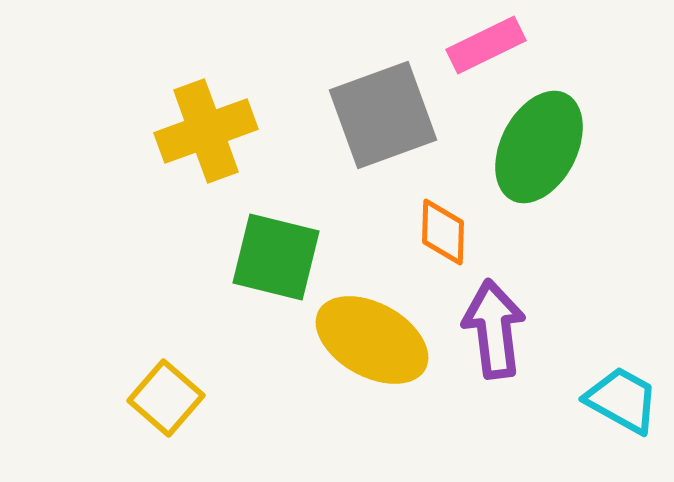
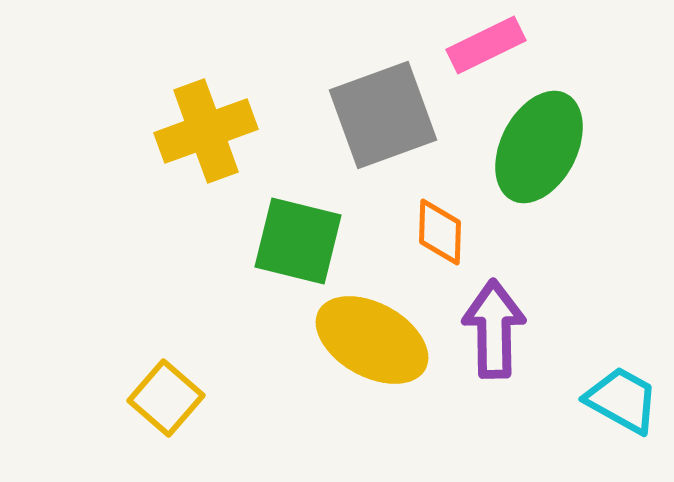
orange diamond: moved 3 px left
green square: moved 22 px right, 16 px up
purple arrow: rotated 6 degrees clockwise
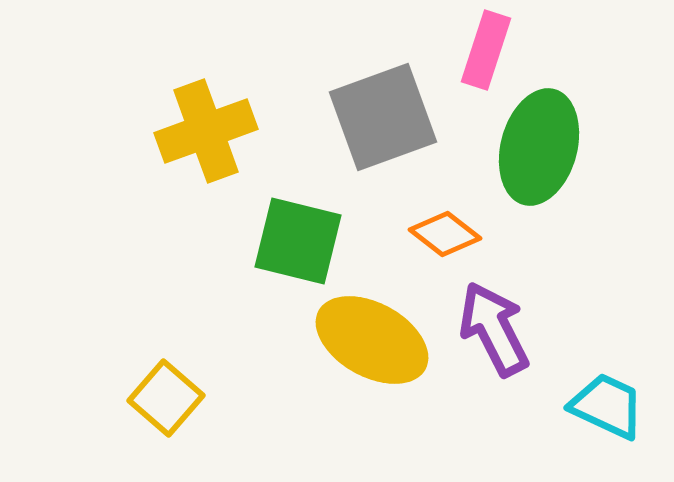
pink rectangle: moved 5 px down; rotated 46 degrees counterclockwise
gray square: moved 2 px down
green ellipse: rotated 12 degrees counterclockwise
orange diamond: moved 5 px right, 2 px down; rotated 54 degrees counterclockwise
purple arrow: rotated 26 degrees counterclockwise
cyan trapezoid: moved 15 px left, 6 px down; rotated 4 degrees counterclockwise
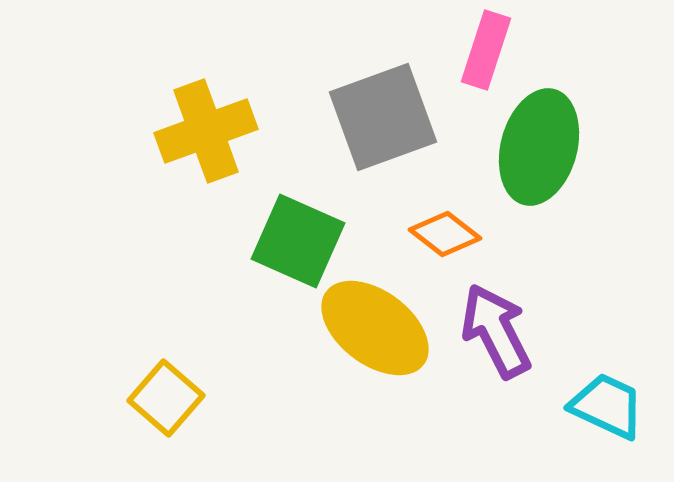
green square: rotated 10 degrees clockwise
purple arrow: moved 2 px right, 2 px down
yellow ellipse: moved 3 px right, 12 px up; rotated 8 degrees clockwise
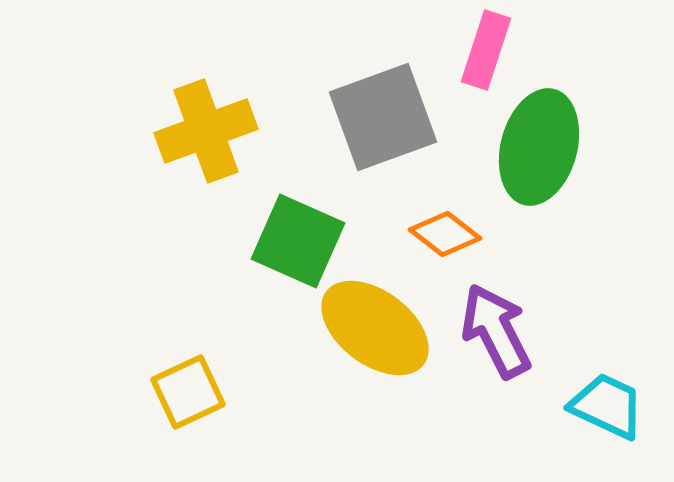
yellow square: moved 22 px right, 6 px up; rotated 24 degrees clockwise
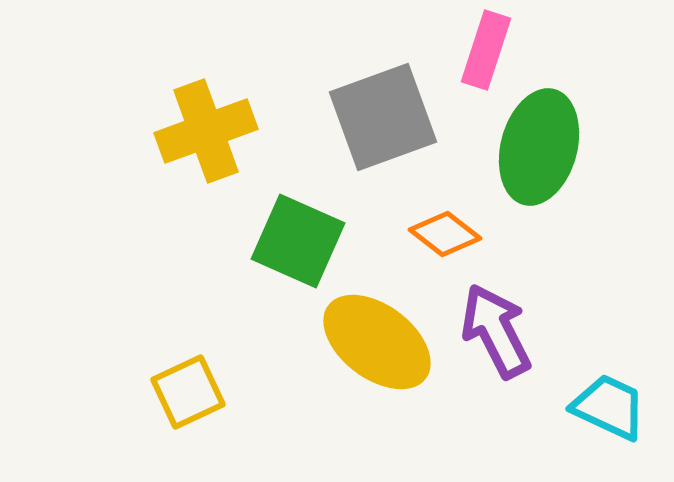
yellow ellipse: moved 2 px right, 14 px down
cyan trapezoid: moved 2 px right, 1 px down
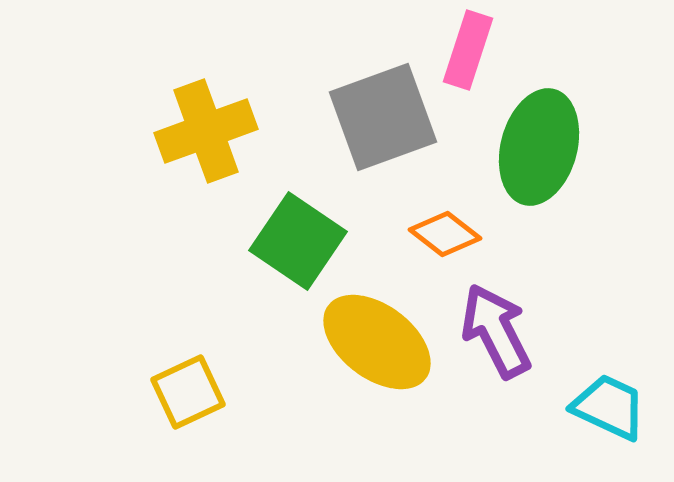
pink rectangle: moved 18 px left
green square: rotated 10 degrees clockwise
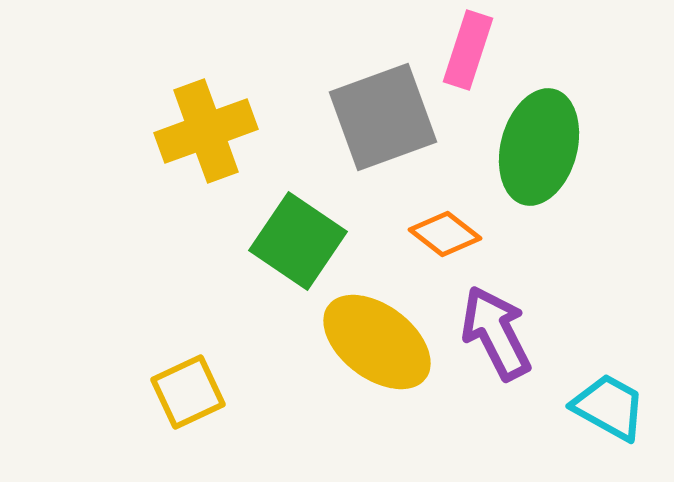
purple arrow: moved 2 px down
cyan trapezoid: rotated 4 degrees clockwise
